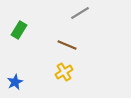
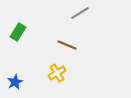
green rectangle: moved 1 px left, 2 px down
yellow cross: moved 7 px left, 1 px down
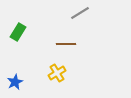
brown line: moved 1 px left, 1 px up; rotated 24 degrees counterclockwise
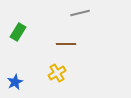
gray line: rotated 18 degrees clockwise
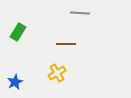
gray line: rotated 18 degrees clockwise
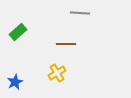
green rectangle: rotated 18 degrees clockwise
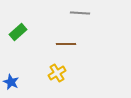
blue star: moved 4 px left; rotated 21 degrees counterclockwise
